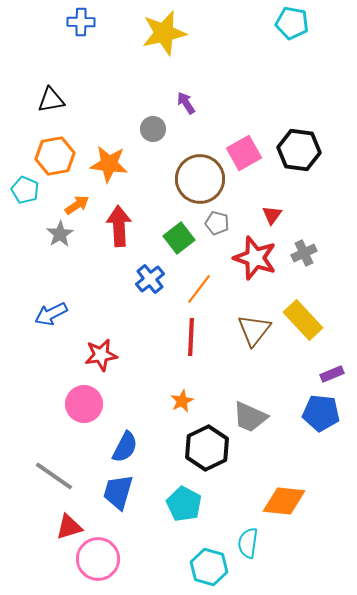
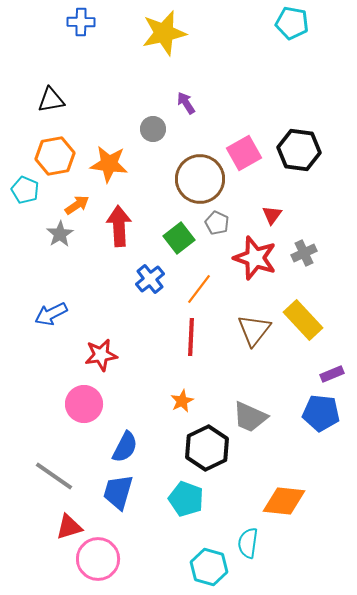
gray pentagon at (217, 223): rotated 10 degrees clockwise
cyan pentagon at (184, 504): moved 2 px right, 5 px up; rotated 8 degrees counterclockwise
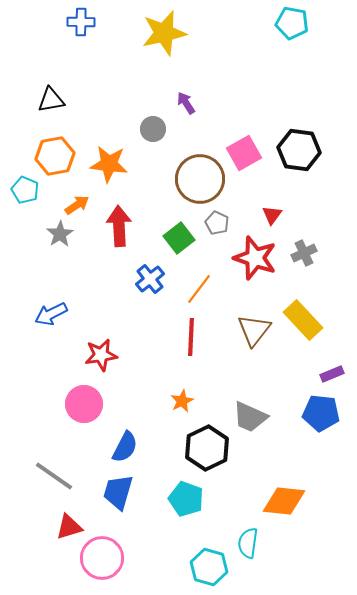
pink circle at (98, 559): moved 4 px right, 1 px up
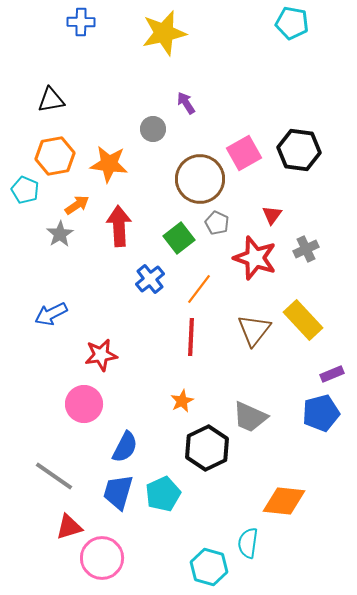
gray cross at (304, 253): moved 2 px right, 4 px up
blue pentagon at (321, 413): rotated 21 degrees counterclockwise
cyan pentagon at (186, 499): moved 23 px left, 5 px up; rotated 28 degrees clockwise
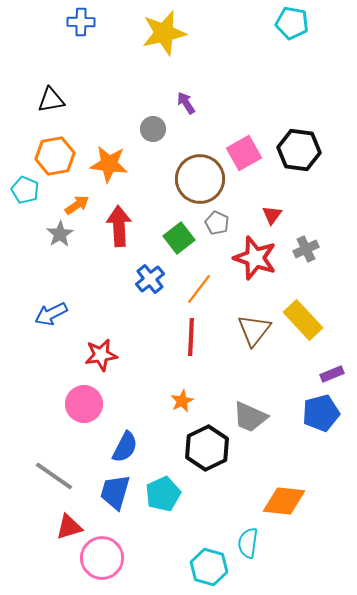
blue trapezoid at (118, 492): moved 3 px left
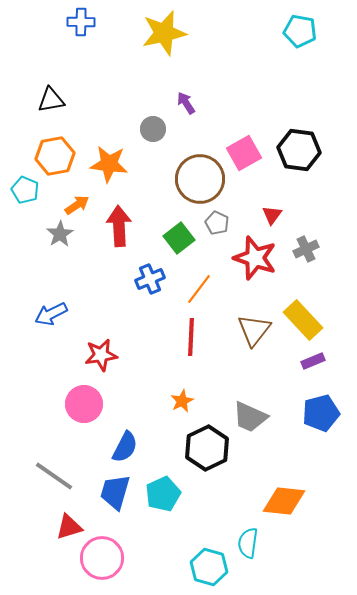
cyan pentagon at (292, 23): moved 8 px right, 8 px down
blue cross at (150, 279): rotated 16 degrees clockwise
purple rectangle at (332, 374): moved 19 px left, 13 px up
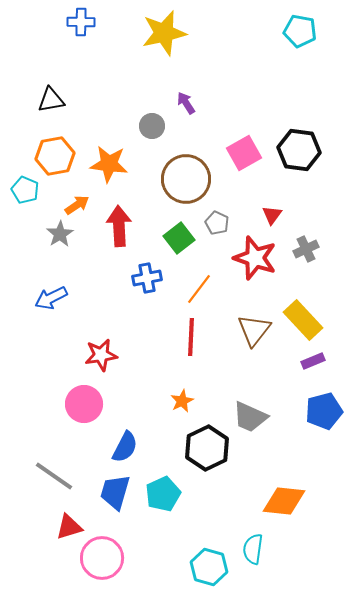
gray circle at (153, 129): moved 1 px left, 3 px up
brown circle at (200, 179): moved 14 px left
blue cross at (150, 279): moved 3 px left, 1 px up; rotated 12 degrees clockwise
blue arrow at (51, 314): moved 16 px up
blue pentagon at (321, 413): moved 3 px right, 2 px up
cyan semicircle at (248, 543): moved 5 px right, 6 px down
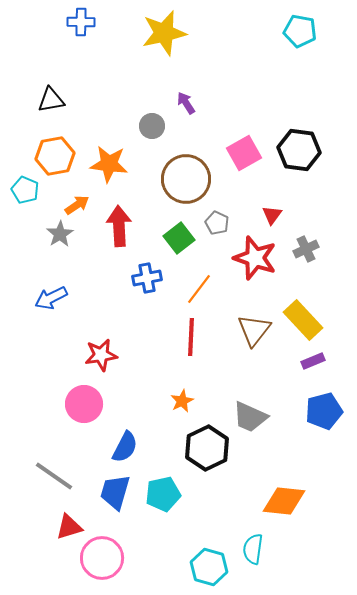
cyan pentagon at (163, 494): rotated 12 degrees clockwise
